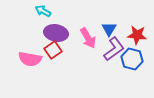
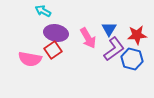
red star: rotated 12 degrees counterclockwise
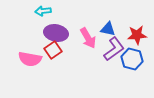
cyan arrow: rotated 35 degrees counterclockwise
blue triangle: moved 1 px left; rotated 49 degrees counterclockwise
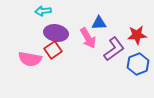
blue triangle: moved 9 px left, 6 px up; rotated 14 degrees counterclockwise
blue hexagon: moved 6 px right, 5 px down; rotated 25 degrees clockwise
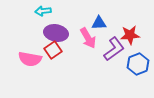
red star: moved 7 px left
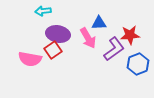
purple ellipse: moved 2 px right, 1 px down
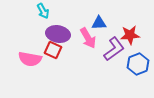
cyan arrow: rotated 112 degrees counterclockwise
red square: rotated 30 degrees counterclockwise
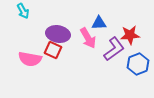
cyan arrow: moved 20 px left
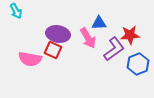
cyan arrow: moved 7 px left
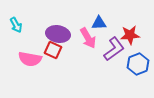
cyan arrow: moved 14 px down
